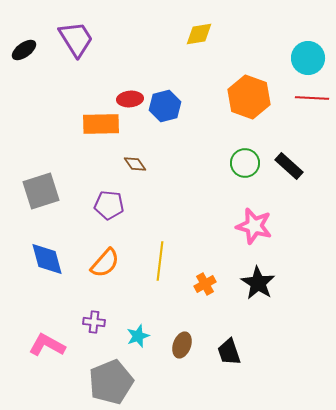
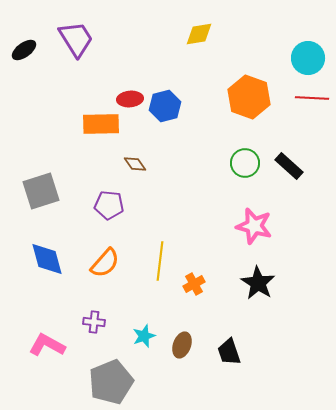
orange cross: moved 11 px left
cyan star: moved 6 px right
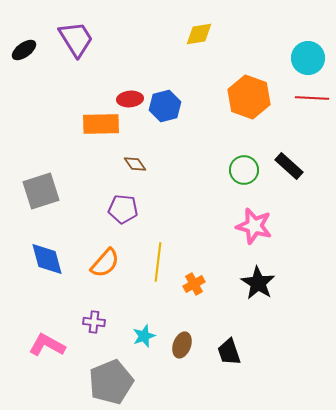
green circle: moved 1 px left, 7 px down
purple pentagon: moved 14 px right, 4 px down
yellow line: moved 2 px left, 1 px down
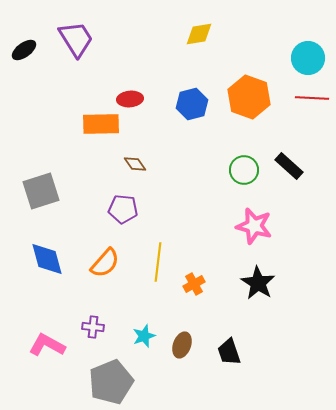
blue hexagon: moved 27 px right, 2 px up
purple cross: moved 1 px left, 5 px down
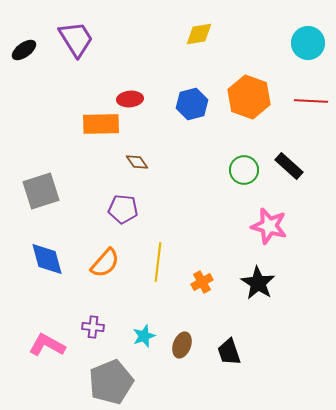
cyan circle: moved 15 px up
red line: moved 1 px left, 3 px down
brown diamond: moved 2 px right, 2 px up
pink star: moved 15 px right
orange cross: moved 8 px right, 2 px up
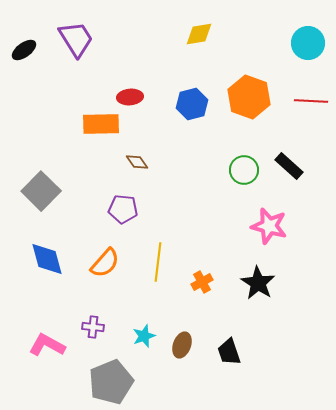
red ellipse: moved 2 px up
gray square: rotated 27 degrees counterclockwise
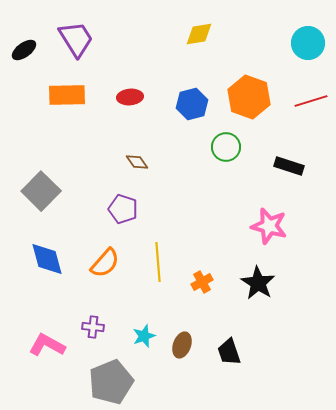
red line: rotated 20 degrees counterclockwise
orange rectangle: moved 34 px left, 29 px up
black rectangle: rotated 24 degrees counterclockwise
green circle: moved 18 px left, 23 px up
purple pentagon: rotated 12 degrees clockwise
yellow line: rotated 12 degrees counterclockwise
